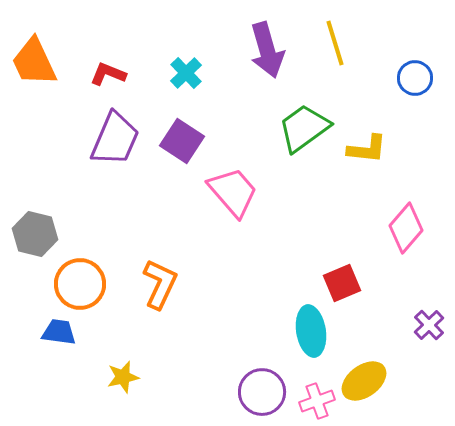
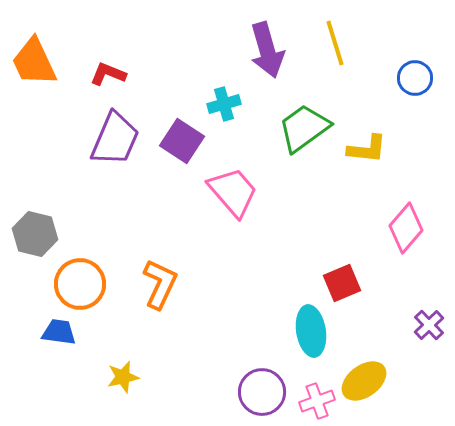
cyan cross: moved 38 px right, 31 px down; rotated 28 degrees clockwise
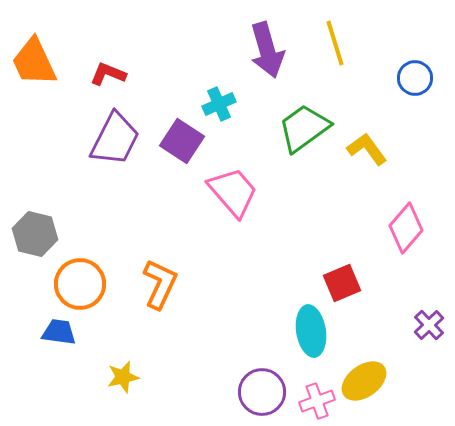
cyan cross: moved 5 px left; rotated 8 degrees counterclockwise
purple trapezoid: rotated 4 degrees clockwise
yellow L-shape: rotated 132 degrees counterclockwise
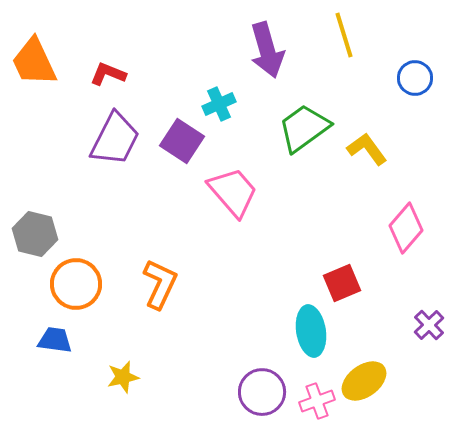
yellow line: moved 9 px right, 8 px up
orange circle: moved 4 px left
blue trapezoid: moved 4 px left, 8 px down
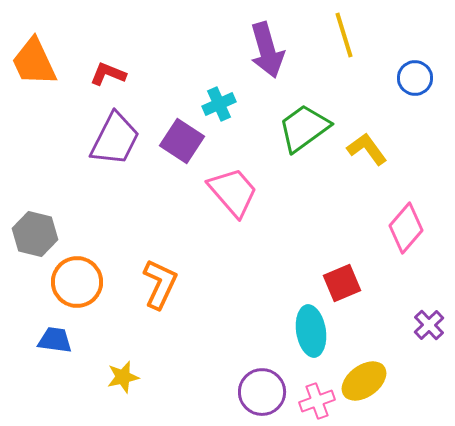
orange circle: moved 1 px right, 2 px up
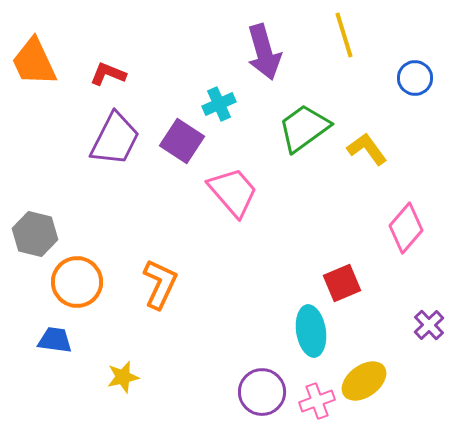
purple arrow: moved 3 px left, 2 px down
